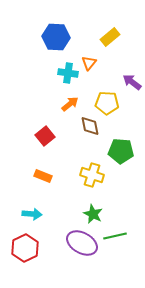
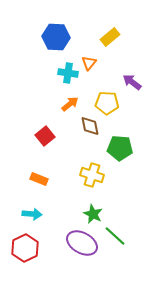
green pentagon: moved 1 px left, 3 px up
orange rectangle: moved 4 px left, 3 px down
green line: rotated 55 degrees clockwise
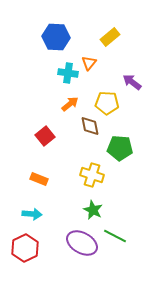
green star: moved 4 px up
green line: rotated 15 degrees counterclockwise
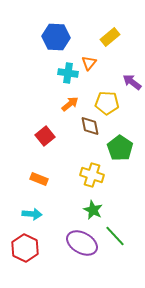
green pentagon: rotated 30 degrees clockwise
green line: rotated 20 degrees clockwise
red hexagon: rotated 8 degrees counterclockwise
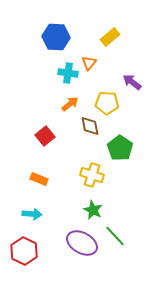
red hexagon: moved 1 px left, 3 px down
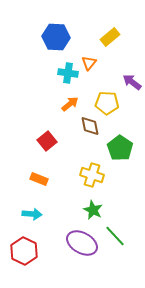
red square: moved 2 px right, 5 px down
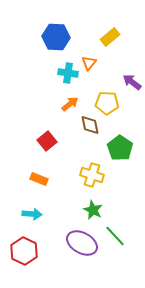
brown diamond: moved 1 px up
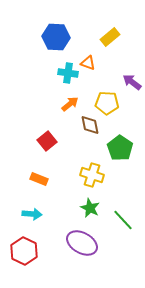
orange triangle: moved 1 px left; rotated 49 degrees counterclockwise
green star: moved 3 px left, 2 px up
green line: moved 8 px right, 16 px up
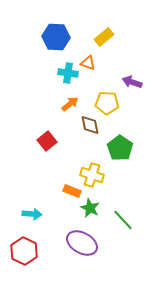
yellow rectangle: moved 6 px left
purple arrow: rotated 18 degrees counterclockwise
orange rectangle: moved 33 px right, 12 px down
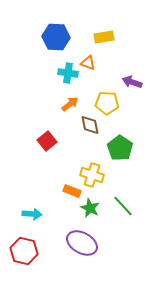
yellow rectangle: rotated 30 degrees clockwise
green line: moved 14 px up
red hexagon: rotated 12 degrees counterclockwise
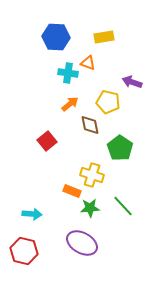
yellow pentagon: moved 1 px right, 1 px up; rotated 10 degrees clockwise
green star: rotated 30 degrees counterclockwise
